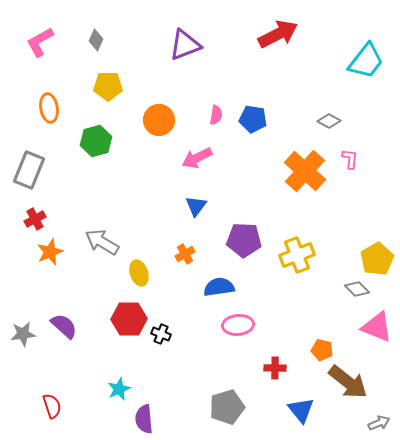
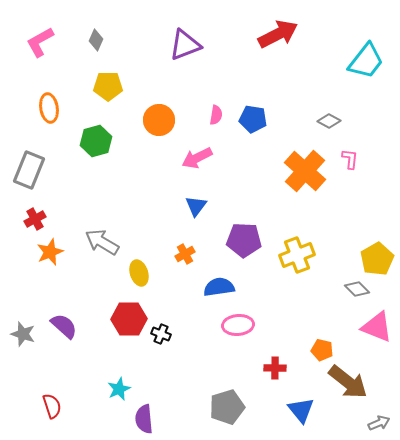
gray star at (23, 334): rotated 25 degrees clockwise
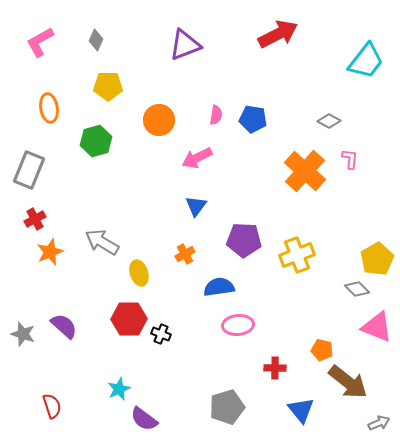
purple semicircle at (144, 419): rotated 48 degrees counterclockwise
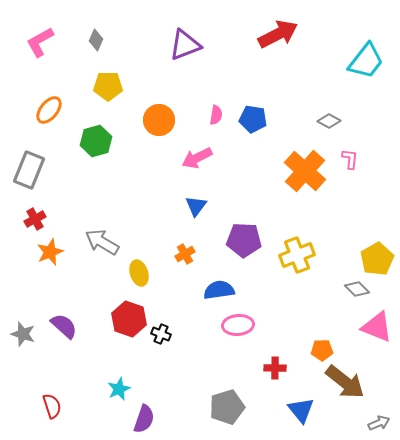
orange ellipse at (49, 108): moved 2 px down; rotated 48 degrees clockwise
blue semicircle at (219, 287): moved 3 px down
red hexagon at (129, 319): rotated 20 degrees clockwise
orange pentagon at (322, 350): rotated 15 degrees counterclockwise
brown arrow at (348, 382): moved 3 px left
purple semicircle at (144, 419): rotated 108 degrees counterclockwise
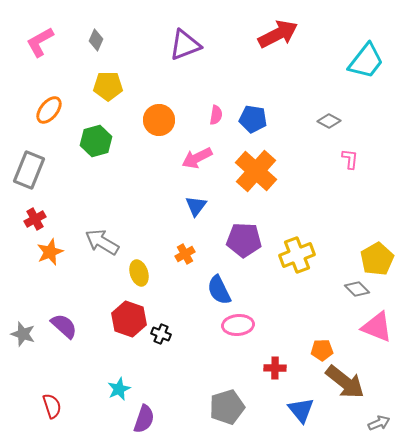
orange cross at (305, 171): moved 49 px left
blue semicircle at (219, 290): rotated 108 degrees counterclockwise
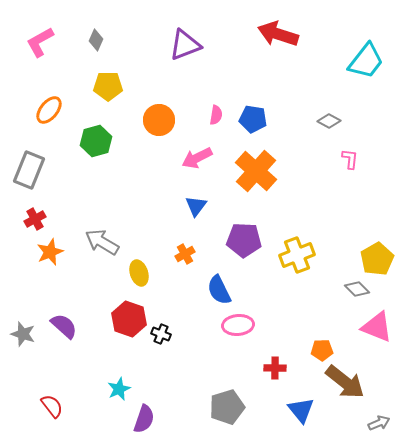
red arrow at (278, 34): rotated 135 degrees counterclockwise
red semicircle at (52, 406): rotated 20 degrees counterclockwise
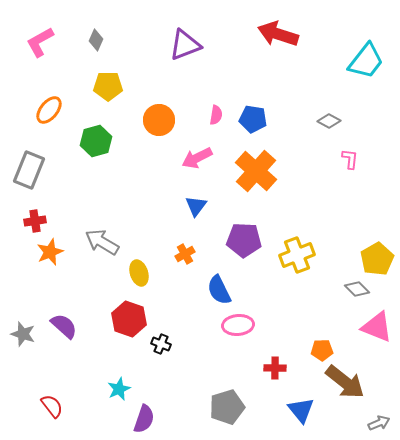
red cross at (35, 219): moved 2 px down; rotated 20 degrees clockwise
black cross at (161, 334): moved 10 px down
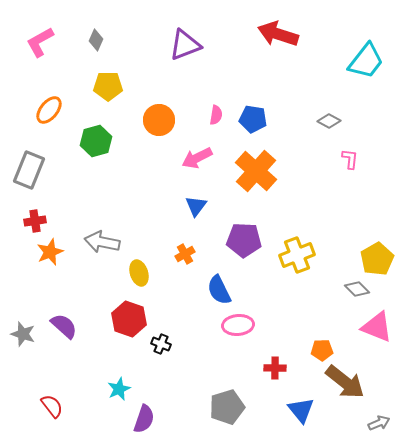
gray arrow at (102, 242): rotated 20 degrees counterclockwise
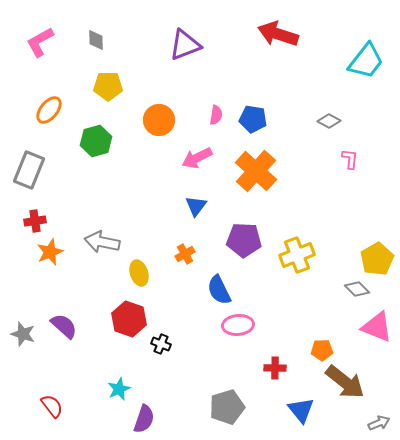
gray diamond at (96, 40): rotated 25 degrees counterclockwise
